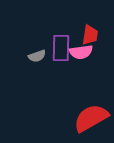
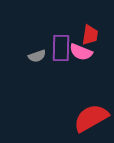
pink semicircle: rotated 30 degrees clockwise
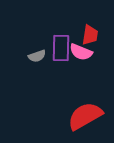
red semicircle: moved 6 px left, 2 px up
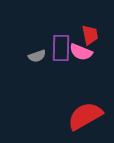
red trapezoid: rotated 20 degrees counterclockwise
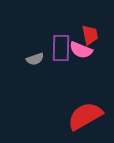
pink semicircle: moved 2 px up
gray semicircle: moved 2 px left, 3 px down
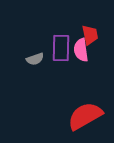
pink semicircle: rotated 60 degrees clockwise
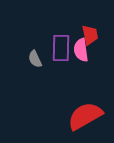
gray semicircle: rotated 84 degrees clockwise
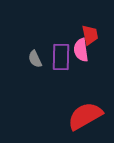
purple rectangle: moved 9 px down
